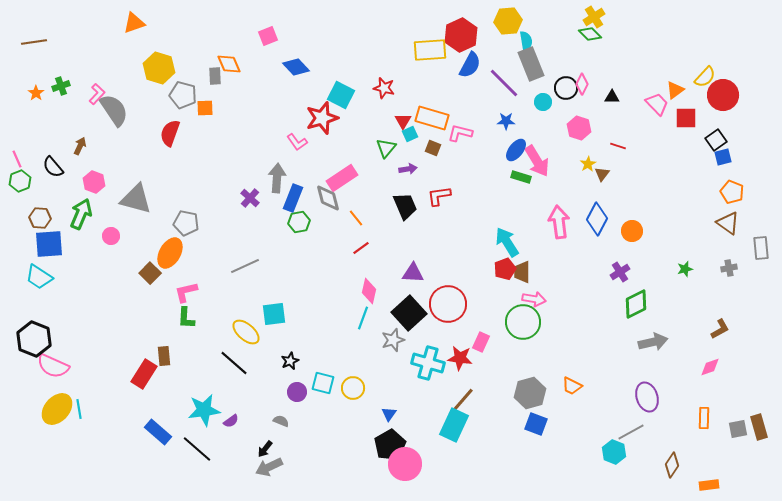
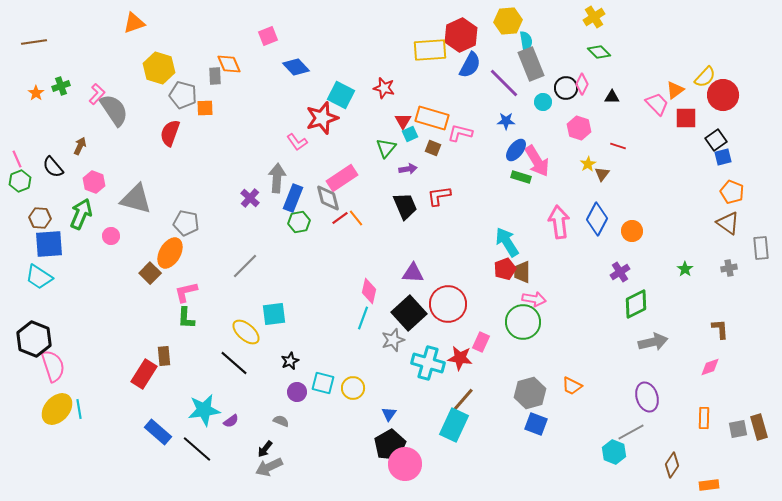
green diamond at (590, 34): moved 9 px right, 18 px down
red line at (361, 248): moved 21 px left, 30 px up
gray line at (245, 266): rotated 20 degrees counterclockwise
green star at (685, 269): rotated 21 degrees counterclockwise
brown L-shape at (720, 329): rotated 65 degrees counterclockwise
pink semicircle at (53, 366): rotated 132 degrees counterclockwise
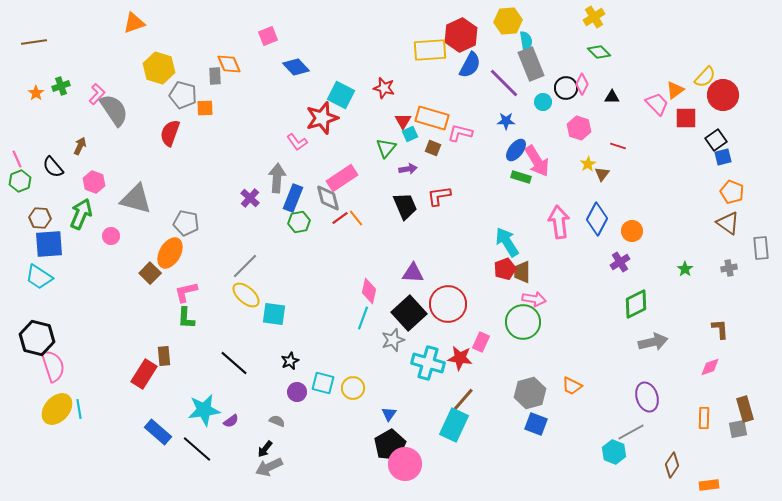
purple cross at (620, 272): moved 10 px up
cyan square at (274, 314): rotated 15 degrees clockwise
yellow ellipse at (246, 332): moved 37 px up
black hexagon at (34, 339): moved 3 px right, 1 px up; rotated 8 degrees counterclockwise
gray semicircle at (281, 421): moved 4 px left
brown rectangle at (759, 427): moved 14 px left, 18 px up
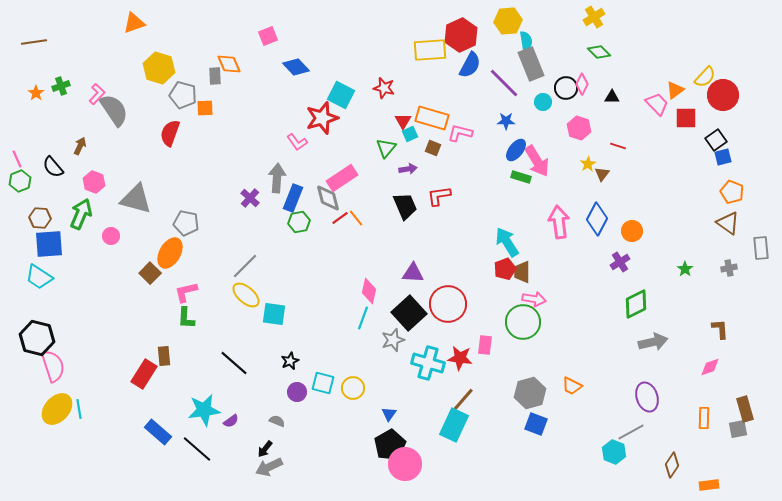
pink rectangle at (481, 342): moved 4 px right, 3 px down; rotated 18 degrees counterclockwise
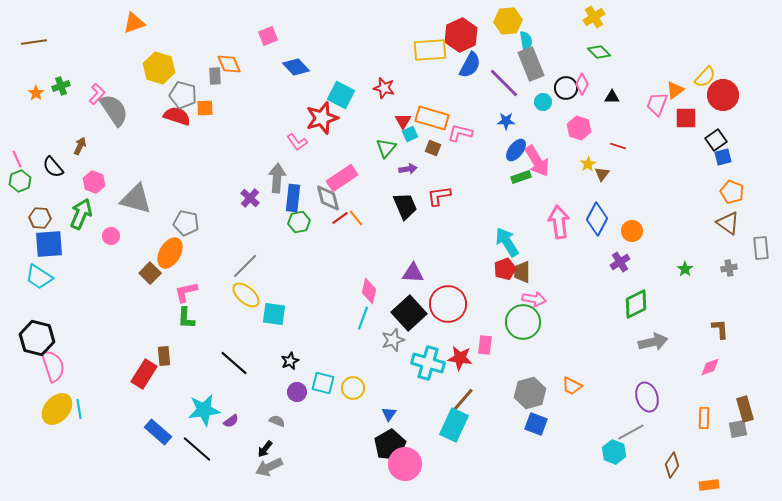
pink trapezoid at (657, 104): rotated 115 degrees counterclockwise
red semicircle at (170, 133): moved 7 px right, 17 px up; rotated 88 degrees clockwise
green rectangle at (521, 177): rotated 36 degrees counterclockwise
blue rectangle at (293, 198): rotated 16 degrees counterclockwise
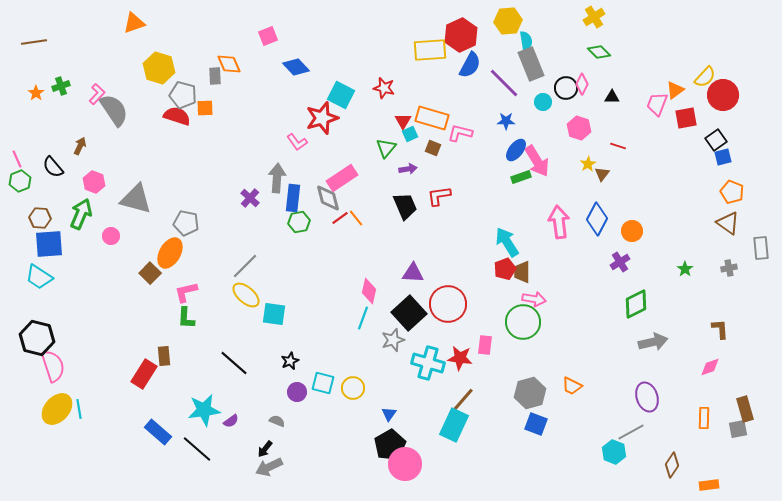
red square at (686, 118): rotated 10 degrees counterclockwise
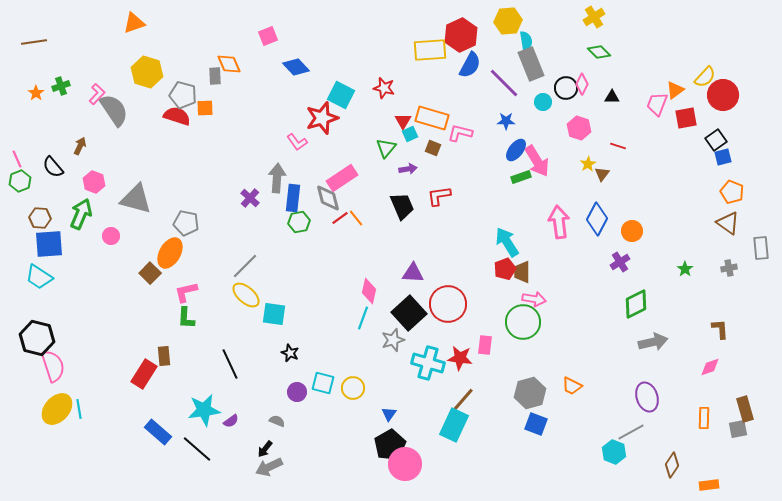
yellow hexagon at (159, 68): moved 12 px left, 4 px down
black trapezoid at (405, 206): moved 3 px left
black star at (290, 361): moved 8 px up; rotated 24 degrees counterclockwise
black line at (234, 363): moved 4 px left, 1 px down; rotated 24 degrees clockwise
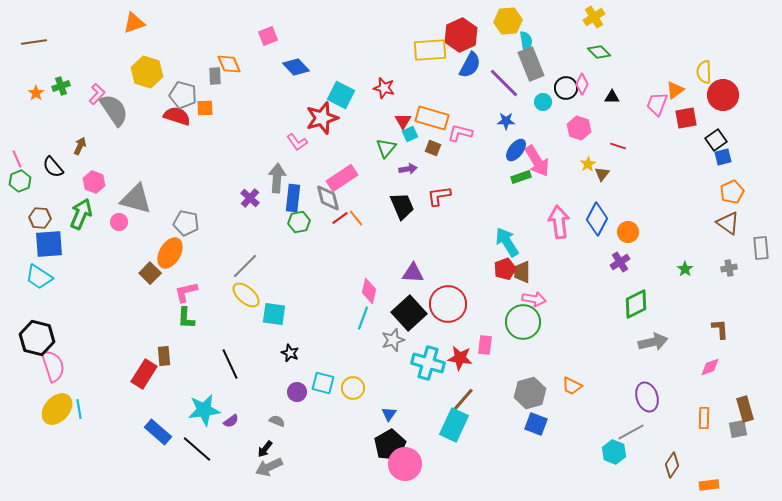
yellow semicircle at (705, 77): moved 1 px left, 5 px up; rotated 135 degrees clockwise
orange pentagon at (732, 192): rotated 25 degrees clockwise
orange circle at (632, 231): moved 4 px left, 1 px down
pink circle at (111, 236): moved 8 px right, 14 px up
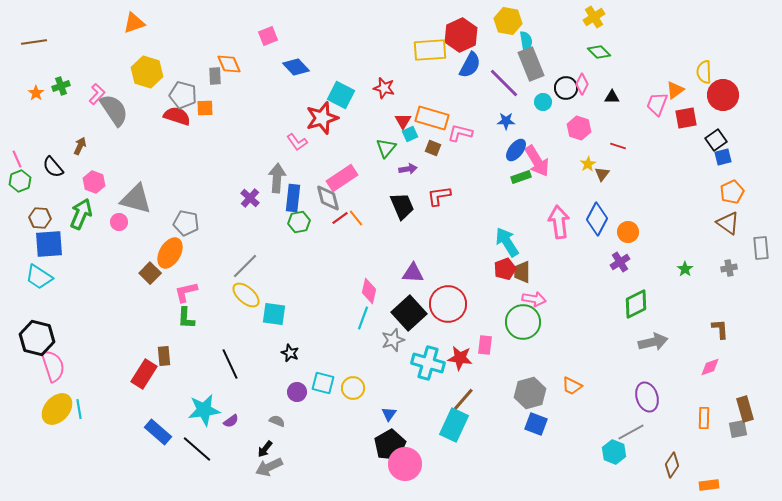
yellow hexagon at (508, 21): rotated 16 degrees clockwise
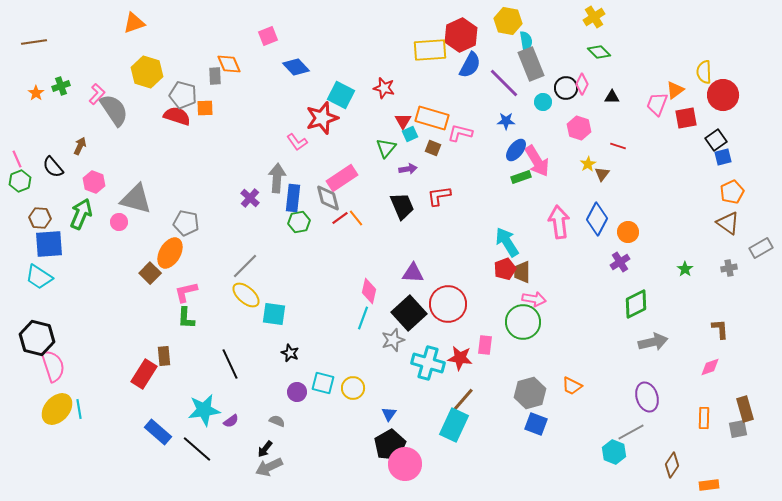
gray rectangle at (761, 248): rotated 65 degrees clockwise
